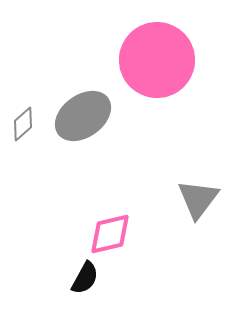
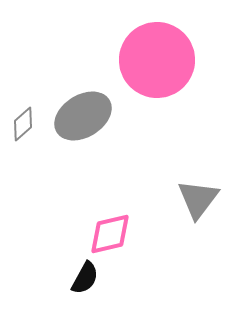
gray ellipse: rotated 4 degrees clockwise
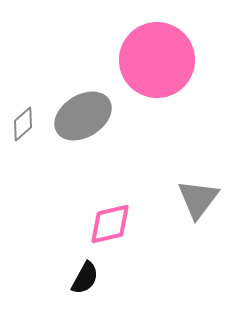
pink diamond: moved 10 px up
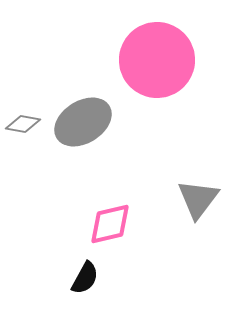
gray ellipse: moved 6 px down
gray diamond: rotated 52 degrees clockwise
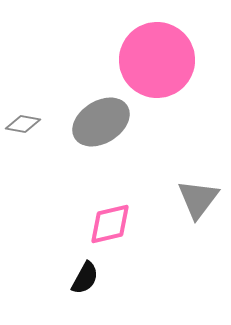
gray ellipse: moved 18 px right
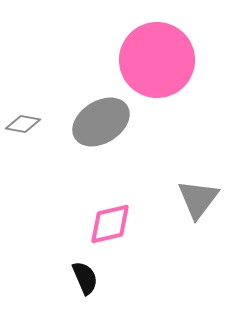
black semicircle: rotated 52 degrees counterclockwise
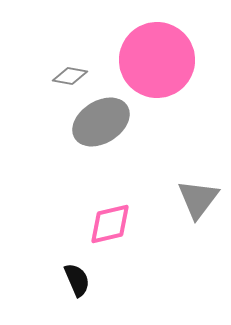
gray diamond: moved 47 px right, 48 px up
black semicircle: moved 8 px left, 2 px down
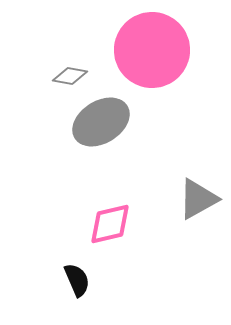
pink circle: moved 5 px left, 10 px up
gray triangle: rotated 24 degrees clockwise
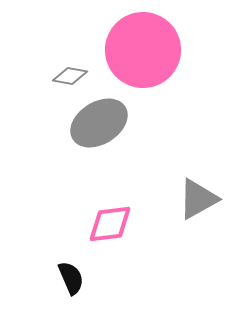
pink circle: moved 9 px left
gray ellipse: moved 2 px left, 1 px down
pink diamond: rotated 6 degrees clockwise
black semicircle: moved 6 px left, 2 px up
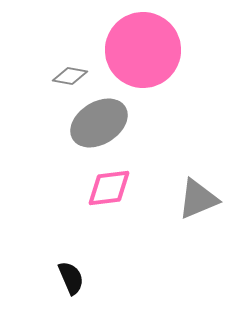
gray triangle: rotated 6 degrees clockwise
pink diamond: moved 1 px left, 36 px up
